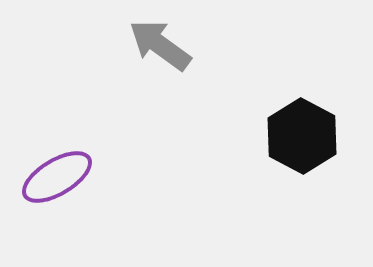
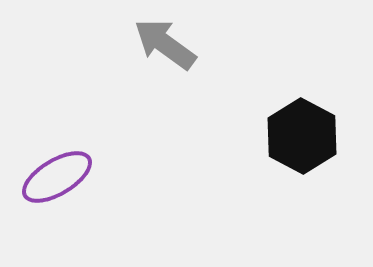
gray arrow: moved 5 px right, 1 px up
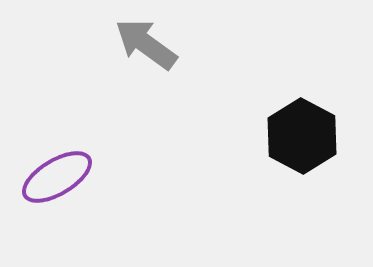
gray arrow: moved 19 px left
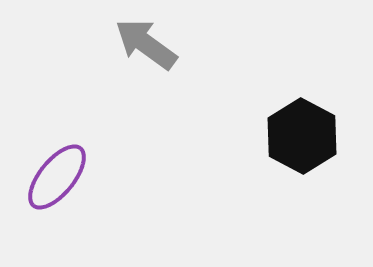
purple ellipse: rotated 20 degrees counterclockwise
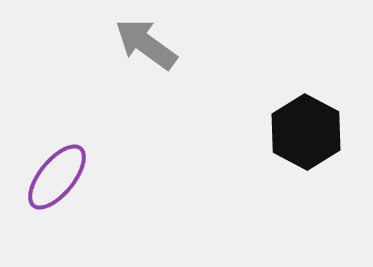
black hexagon: moved 4 px right, 4 px up
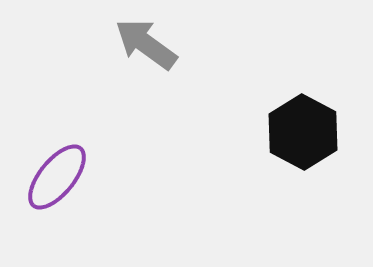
black hexagon: moved 3 px left
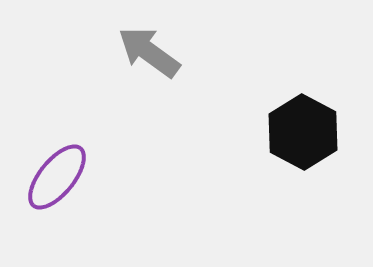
gray arrow: moved 3 px right, 8 px down
